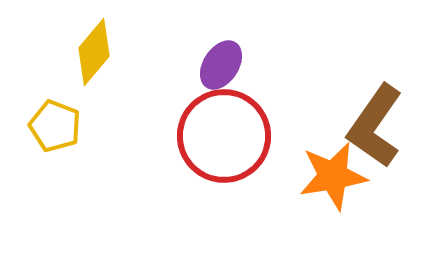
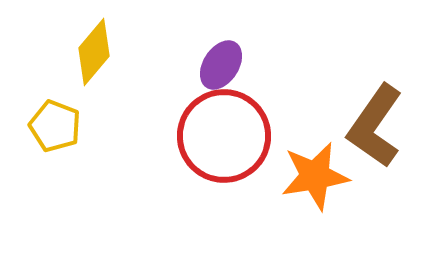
orange star: moved 18 px left
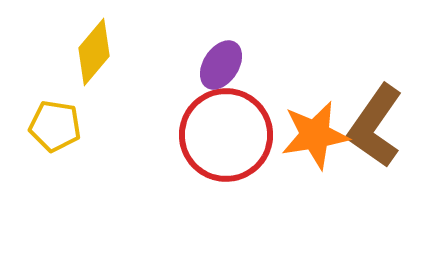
yellow pentagon: rotated 12 degrees counterclockwise
red circle: moved 2 px right, 1 px up
orange star: moved 41 px up
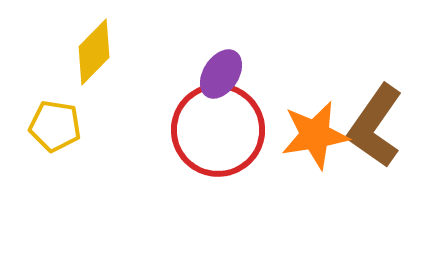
yellow diamond: rotated 4 degrees clockwise
purple ellipse: moved 9 px down
red circle: moved 8 px left, 5 px up
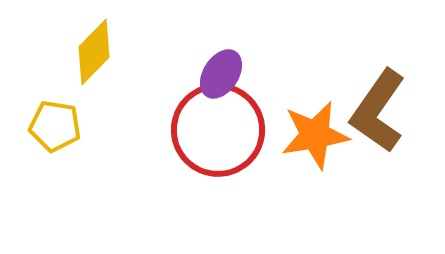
brown L-shape: moved 3 px right, 15 px up
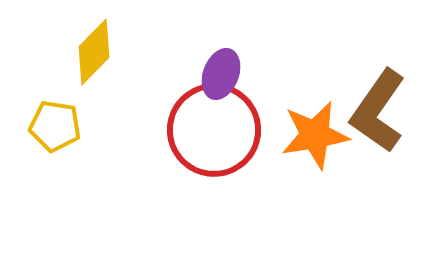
purple ellipse: rotated 12 degrees counterclockwise
red circle: moved 4 px left
